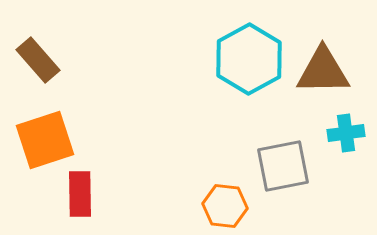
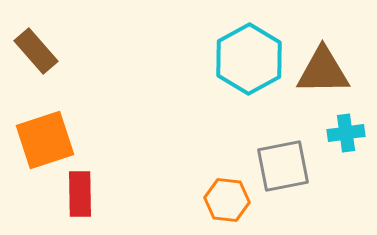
brown rectangle: moved 2 px left, 9 px up
orange hexagon: moved 2 px right, 6 px up
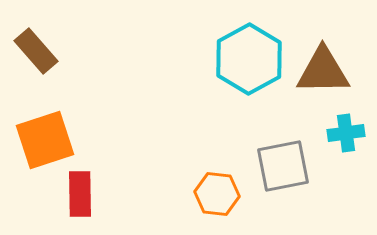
orange hexagon: moved 10 px left, 6 px up
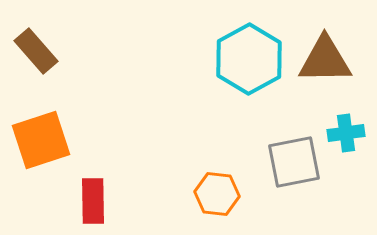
brown triangle: moved 2 px right, 11 px up
orange square: moved 4 px left
gray square: moved 11 px right, 4 px up
red rectangle: moved 13 px right, 7 px down
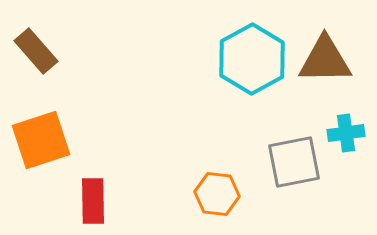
cyan hexagon: moved 3 px right
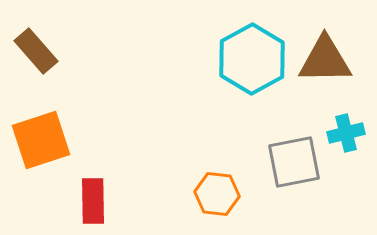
cyan cross: rotated 6 degrees counterclockwise
